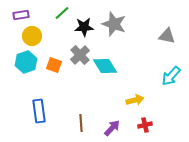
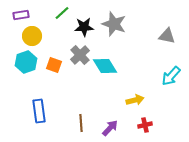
purple arrow: moved 2 px left
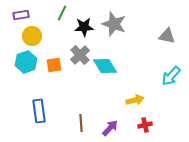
green line: rotated 21 degrees counterclockwise
orange square: rotated 28 degrees counterclockwise
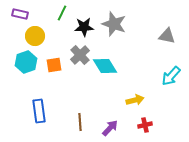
purple rectangle: moved 1 px left, 1 px up; rotated 21 degrees clockwise
yellow circle: moved 3 px right
brown line: moved 1 px left, 1 px up
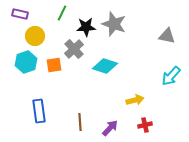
black star: moved 2 px right
gray cross: moved 6 px left, 6 px up
cyan diamond: rotated 40 degrees counterclockwise
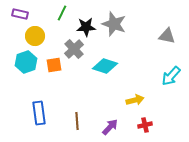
blue rectangle: moved 2 px down
brown line: moved 3 px left, 1 px up
purple arrow: moved 1 px up
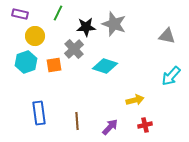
green line: moved 4 px left
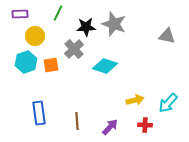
purple rectangle: rotated 14 degrees counterclockwise
orange square: moved 3 px left
cyan arrow: moved 3 px left, 27 px down
red cross: rotated 16 degrees clockwise
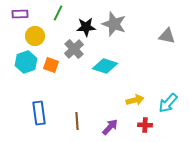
orange square: rotated 28 degrees clockwise
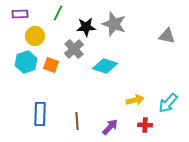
blue rectangle: moved 1 px right, 1 px down; rotated 10 degrees clockwise
